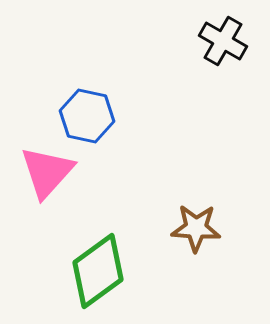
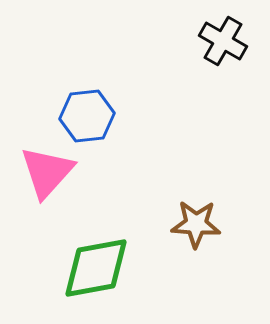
blue hexagon: rotated 18 degrees counterclockwise
brown star: moved 4 px up
green diamond: moved 2 px left, 3 px up; rotated 26 degrees clockwise
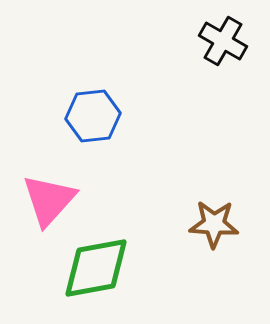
blue hexagon: moved 6 px right
pink triangle: moved 2 px right, 28 px down
brown star: moved 18 px right
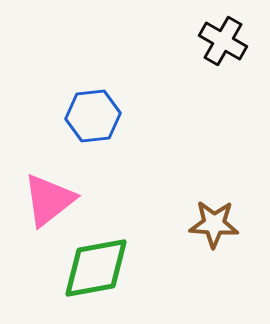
pink triangle: rotated 10 degrees clockwise
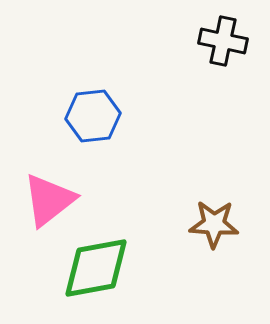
black cross: rotated 18 degrees counterclockwise
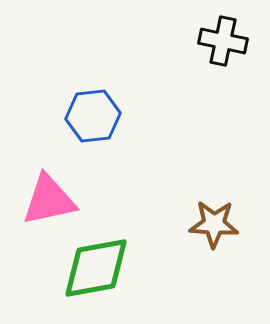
pink triangle: rotated 26 degrees clockwise
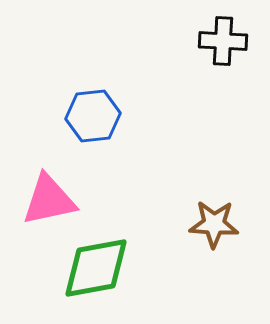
black cross: rotated 9 degrees counterclockwise
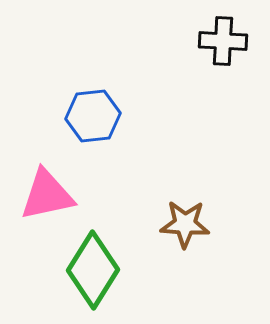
pink triangle: moved 2 px left, 5 px up
brown star: moved 29 px left
green diamond: moved 3 px left, 2 px down; rotated 48 degrees counterclockwise
